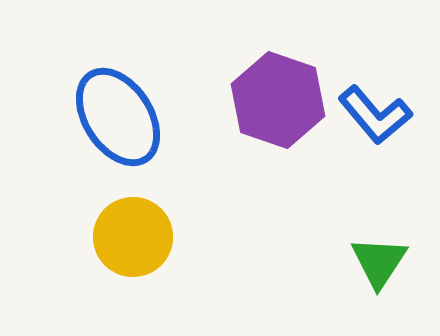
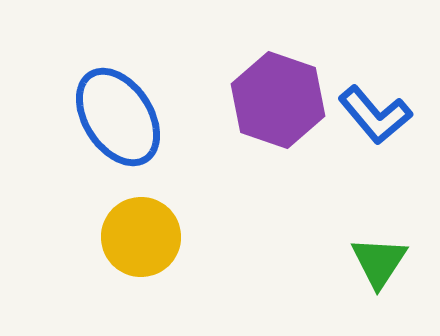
yellow circle: moved 8 px right
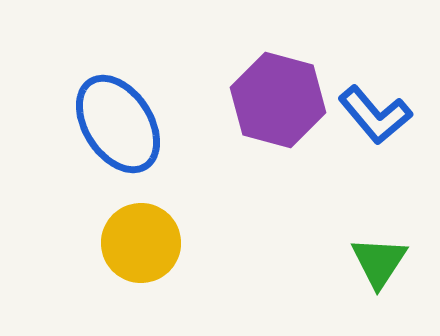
purple hexagon: rotated 4 degrees counterclockwise
blue ellipse: moved 7 px down
yellow circle: moved 6 px down
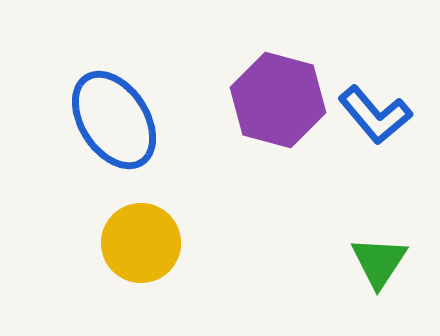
blue ellipse: moved 4 px left, 4 px up
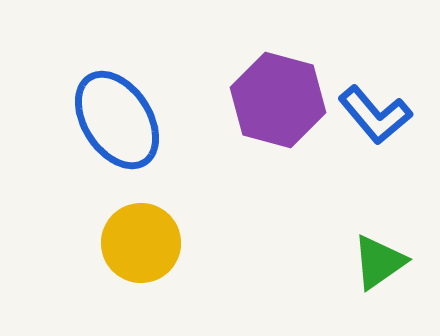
blue ellipse: moved 3 px right
green triangle: rotated 22 degrees clockwise
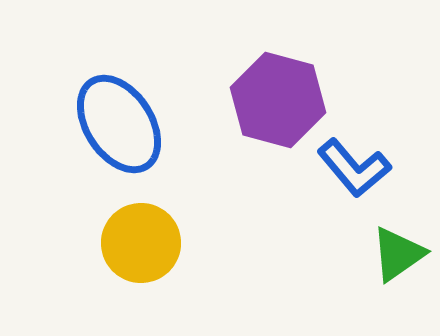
blue L-shape: moved 21 px left, 53 px down
blue ellipse: moved 2 px right, 4 px down
green triangle: moved 19 px right, 8 px up
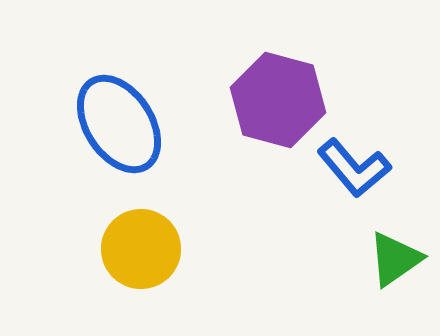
yellow circle: moved 6 px down
green triangle: moved 3 px left, 5 px down
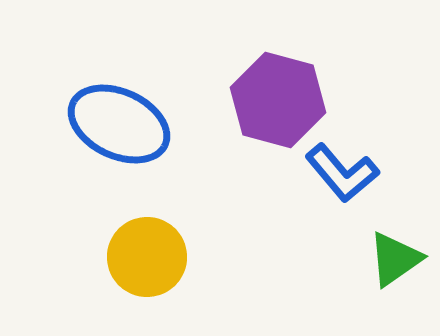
blue ellipse: rotated 32 degrees counterclockwise
blue L-shape: moved 12 px left, 5 px down
yellow circle: moved 6 px right, 8 px down
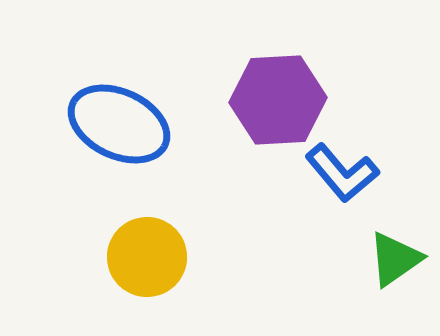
purple hexagon: rotated 18 degrees counterclockwise
